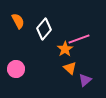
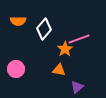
orange semicircle: rotated 119 degrees clockwise
orange triangle: moved 11 px left, 2 px down; rotated 32 degrees counterclockwise
purple triangle: moved 8 px left, 7 px down
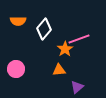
orange triangle: rotated 16 degrees counterclockwise
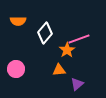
white diamond: moved 1 px right, 4 px down
orange star: moved 2 px right, 1 px down
purple triangle: moved 3 px up
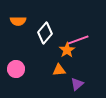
pink line: moved 1 px left, 1 px down
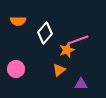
orange star: rotated 14 degrees clockwise
orange triangle: rotated 32 degrees counterclockwise
purple triangle: moved 4 px right; rotated 40 degrees clockwise
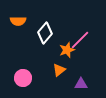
pink line: moved 2 px right; rotated 25 degrees counterclockwise
pink circle: moved 7 px right, 9 px down
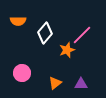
pink line: moved 2 px right, 5 px up
orange triangle: moved 4 px left, 13 px down
pink circle: moved 1 px left, 5 px up
